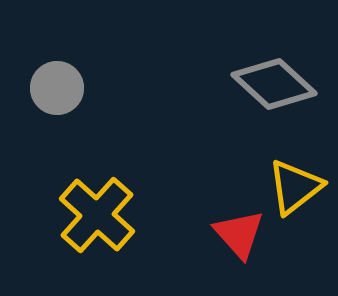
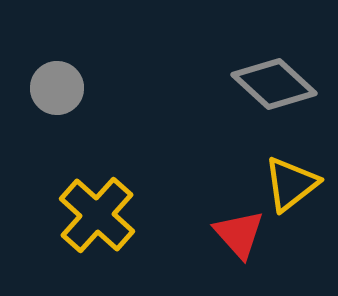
yellow triangle: moved 4 px left, 3 px up
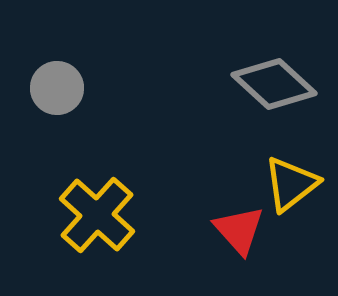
red triangle: moved 4 px up
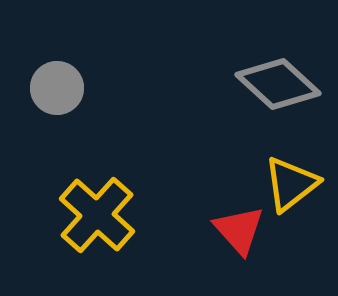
gray diamond: moved 4 px right
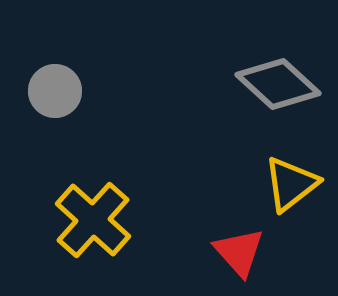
gray circle: moved 2 px left, 3 px down
yellow cross: moved 4 px left, 5 px down
red triangle: moved 22 px down
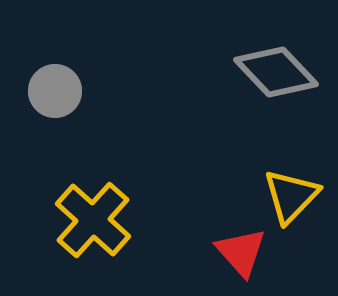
gray diamond: moved 2 px left, 12 px up; rotated 4 degrees clockwise
yellow triangle: moved 12 px down; rotated 8 degrees counterclockwise
red triangle: moved 2 px right
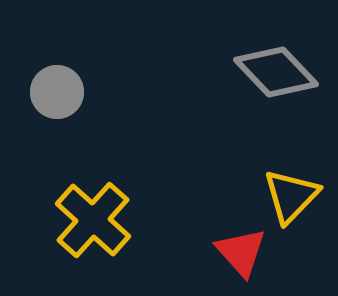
gray circle: moved 2 px right, 1 px down
